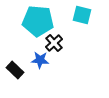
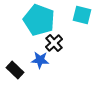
cyan pentagon: moved 1 px right, 1 px up; rotated 16 degrees clockwise
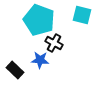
black cross: rotated 18 degrees counterclockwise
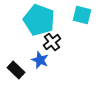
black cross: moved 2 px left, 1 px up; rotated 24 degrees clockwise
blue star: rotated 18 degrees clockwise
black rectangle: moved 1 px right
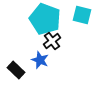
cyan pentagon: moved 6 px right, 1 px up
black cross: moved 1 px up
